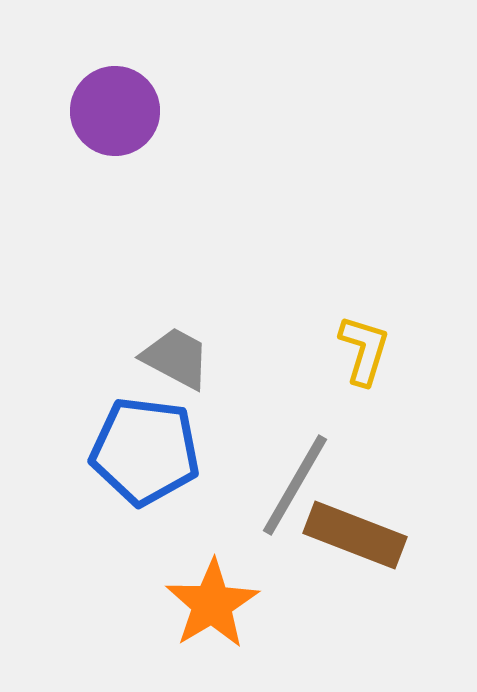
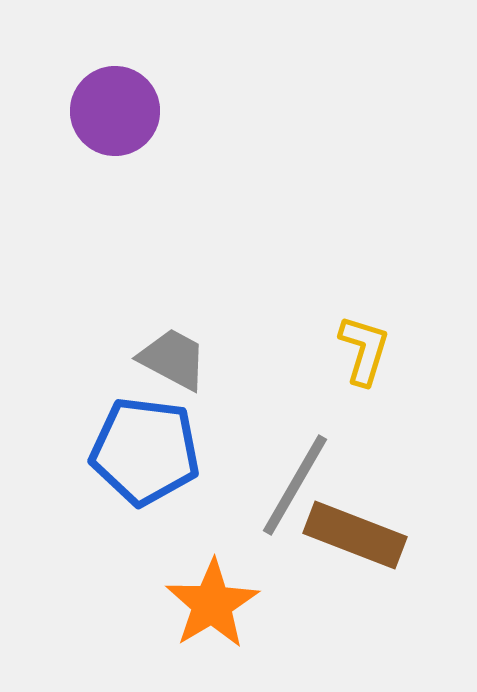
gray trapezoid: moved 3 px left, 1 px down
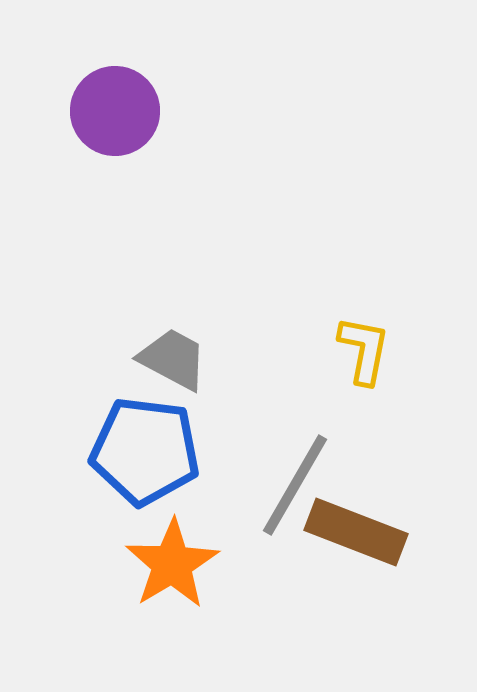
yellow L-shape: rotated 6 degrees counterclockwise
brown rectangle: moved 1 px right, 3 px up
orange star: moved 40 px left, 40 px up
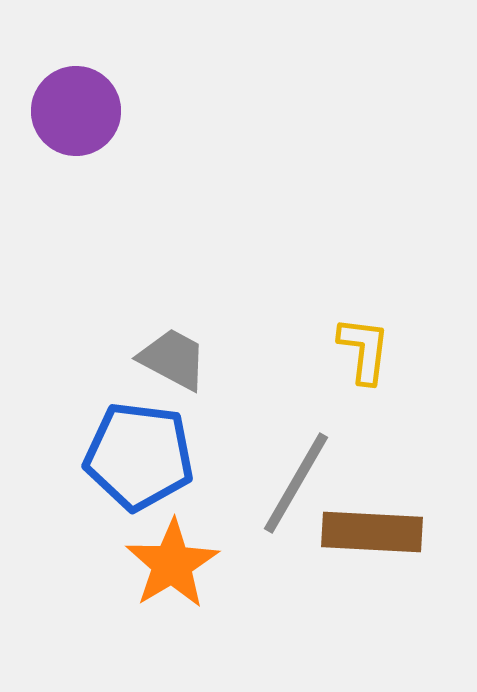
purple circle: moved 39 px left
yellow L-shape: rotated 4 degrees counterclockwise
blue pentagon: moved 6 px left, 5 px down
gray line: moved 1 px right, 2 px up
brown rectangle: moved 16 px right; rotated 18 degrees counterclockwise
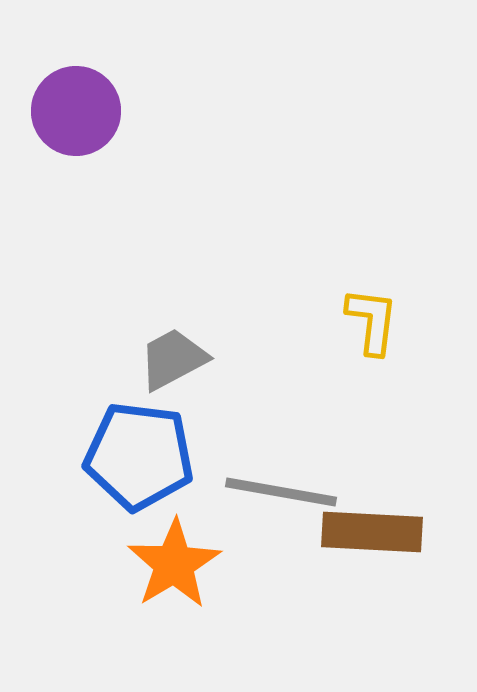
yellow L-shape: moved 8 px right, 29 px up
gray trapezoid: rotated 56 degrees counterclockwise
gray line: moved 15 px left, 9 px down; rotated 70 degrees clockwise
orange star: moved 2 px right
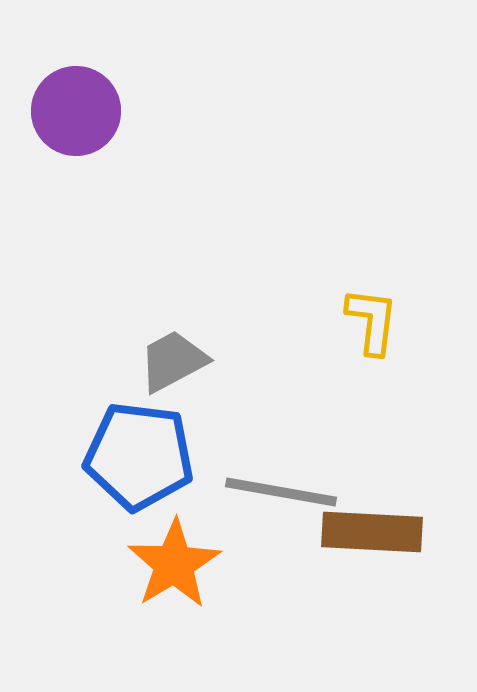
gray trapezoid: moved 2 px down
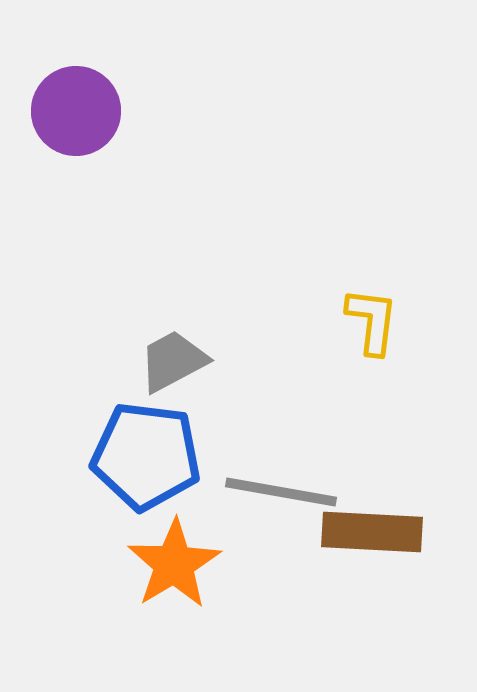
blue pentagon: moved 7 px right
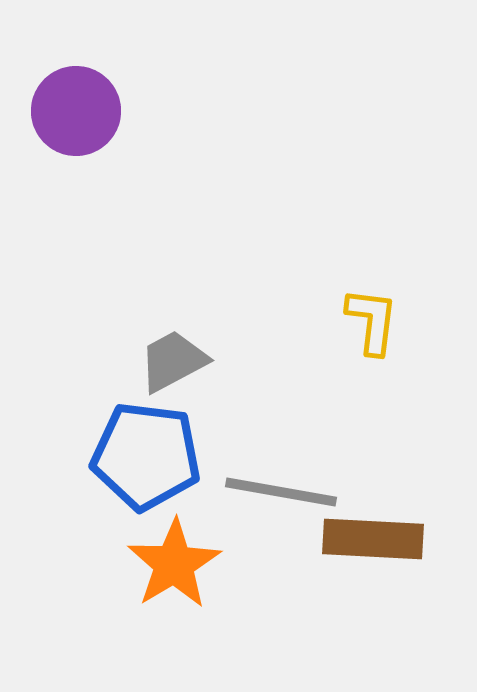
brown rectangle: moved 1 px right, 7 px down
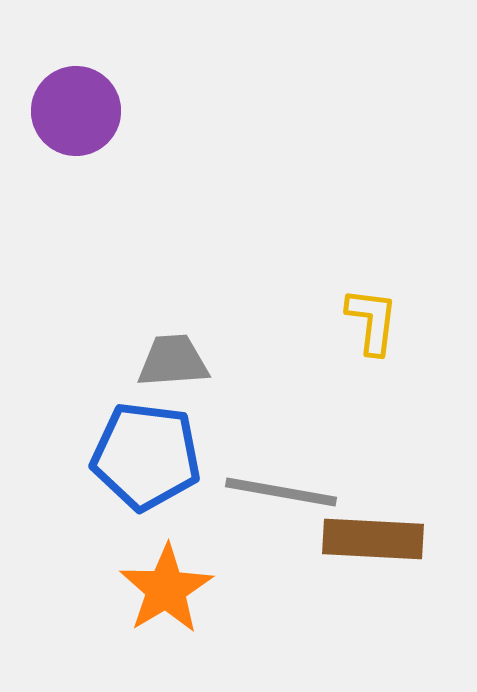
gray trapezoid: rotated 24 degrees clockwise
orange star: moved 8 px left, 25 px down
